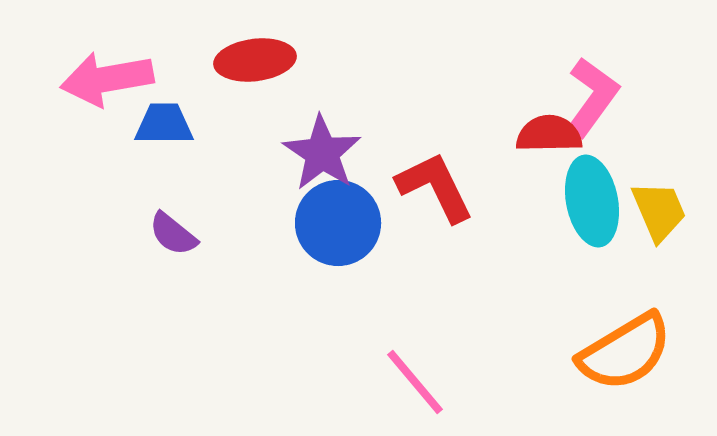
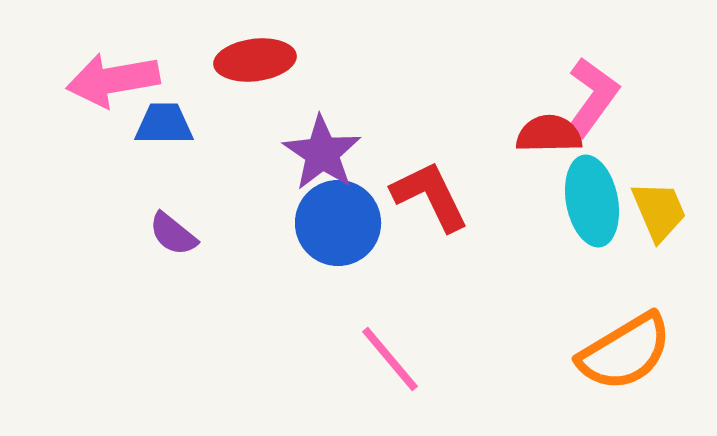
pink arrow: moved 6 px right, 1 px down
red L-shape: moved 5 px left, 9 px down
pink line: moved 25 px left, 23 px up
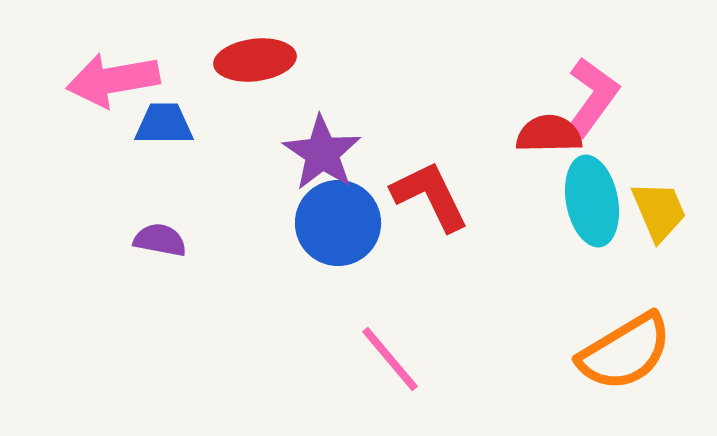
purple semicircle: moved 13 px left, 6 px down; rotated 152 degrees clockwise
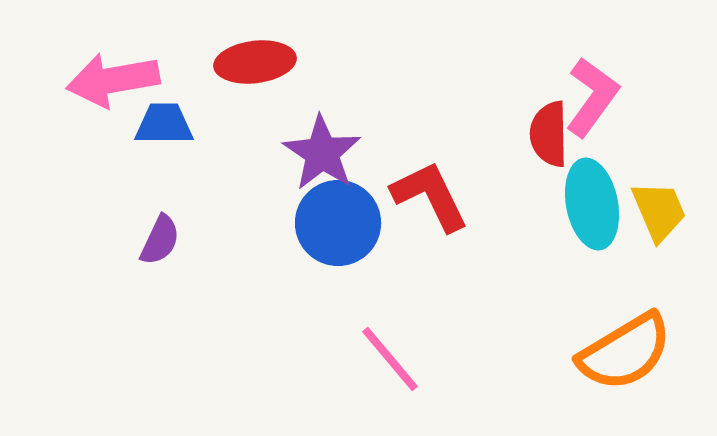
red ellipse: moved 2 px down
red semicircle: rotated 90 degrees counterclockwise
cyan ellipse: moved 3 px down
purple semicircle: rotated 104 degrees clockwise
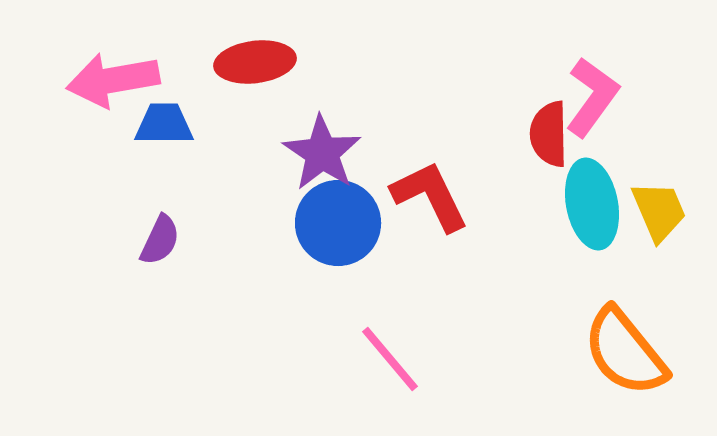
orange semicircle: rotated 82 degrees clockwise
